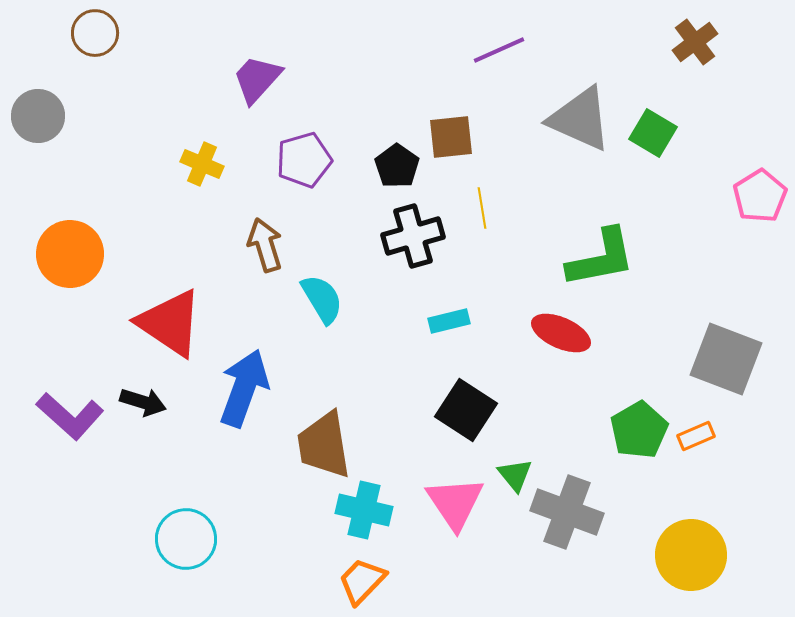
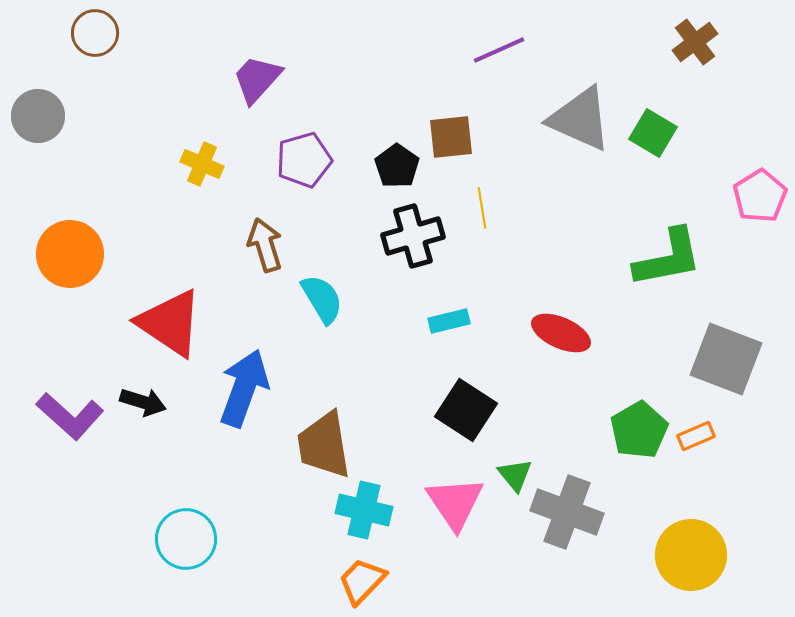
green L-shape: moved 67 px right
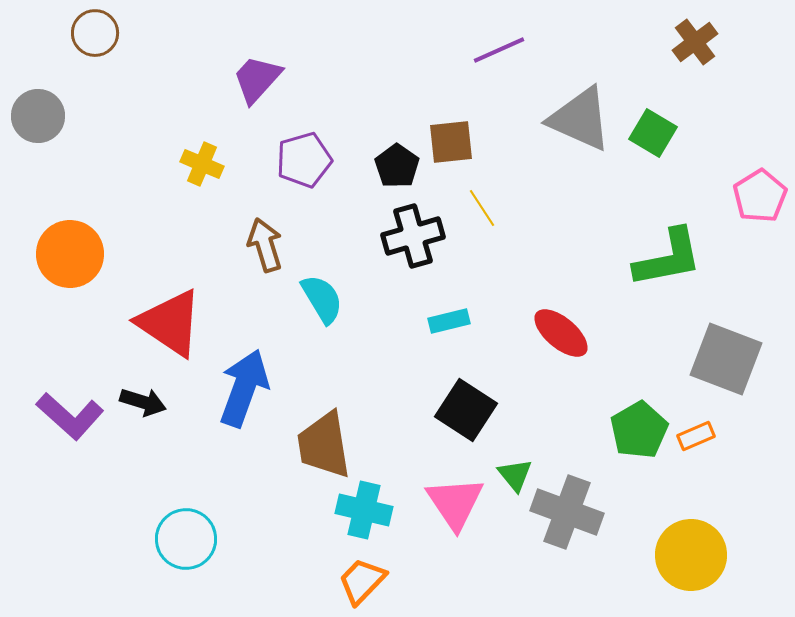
brown square: moved 5 px down
yellow line: rotated 24 degrees counterclockwise
red ellipse: rotated 16 degrees clockwise
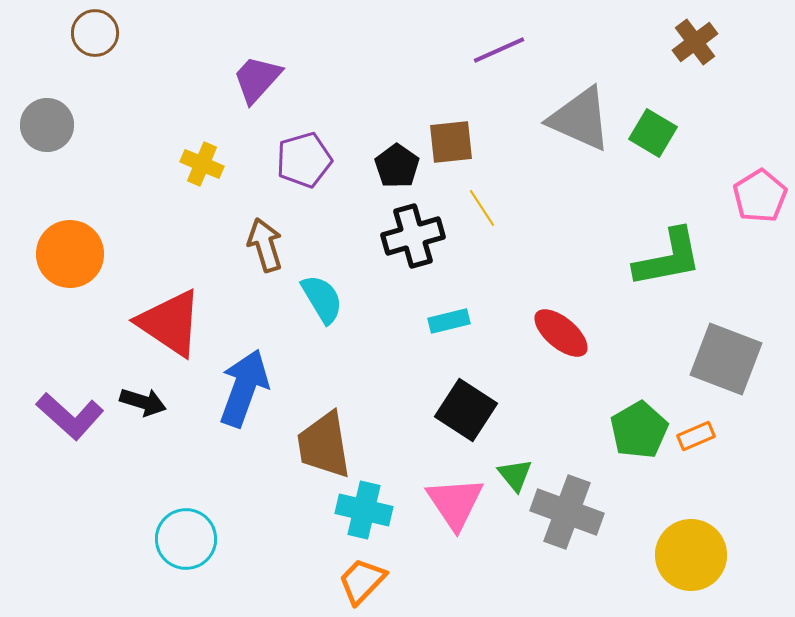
gray circle: moved 9 px right, 9 px down
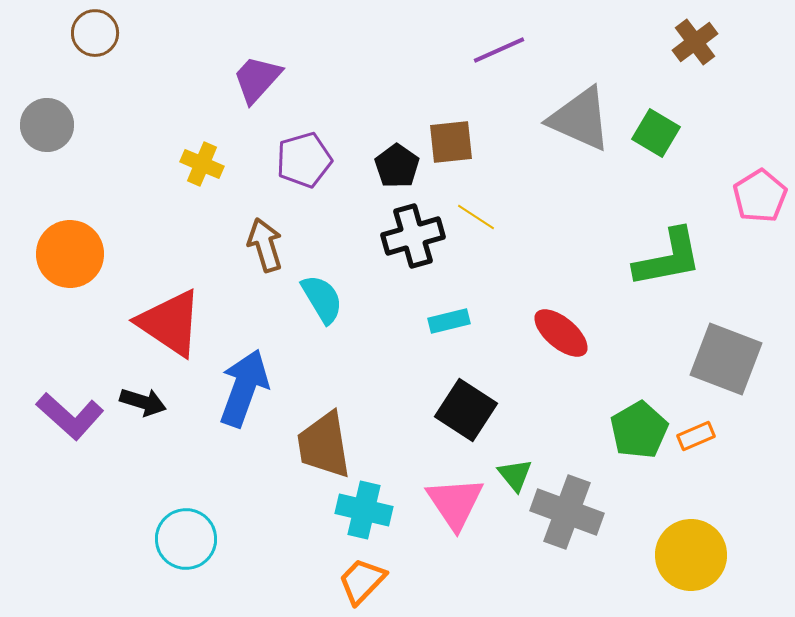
green square: moved 3 px right
yellow line: moved 6 px left, 9 px down; rotated 24 degrees counterclockwise
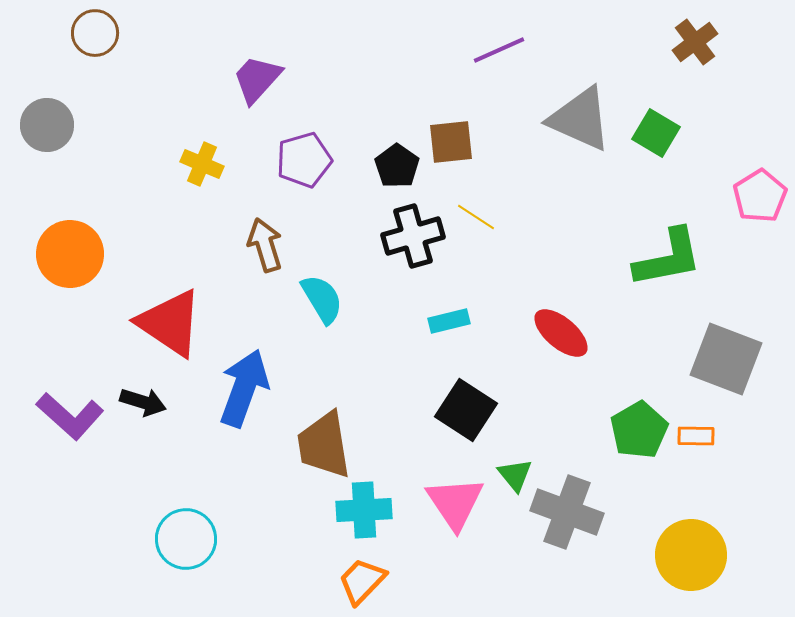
orange rectangle: rotated 24 degrees clockwise
cyan cross: rotated 16 degrees counterclockwise
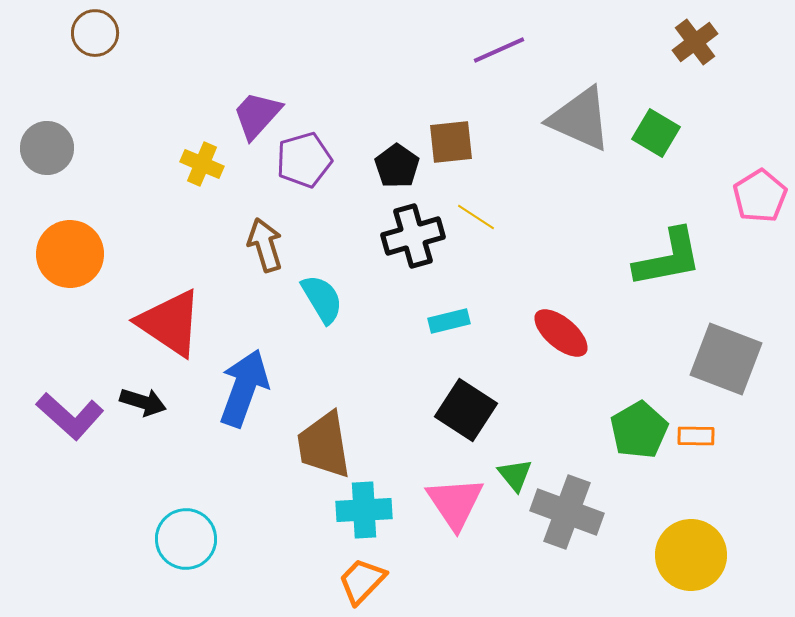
purple trapezoid: moved 36 px down
gray circle: moved 23 px down
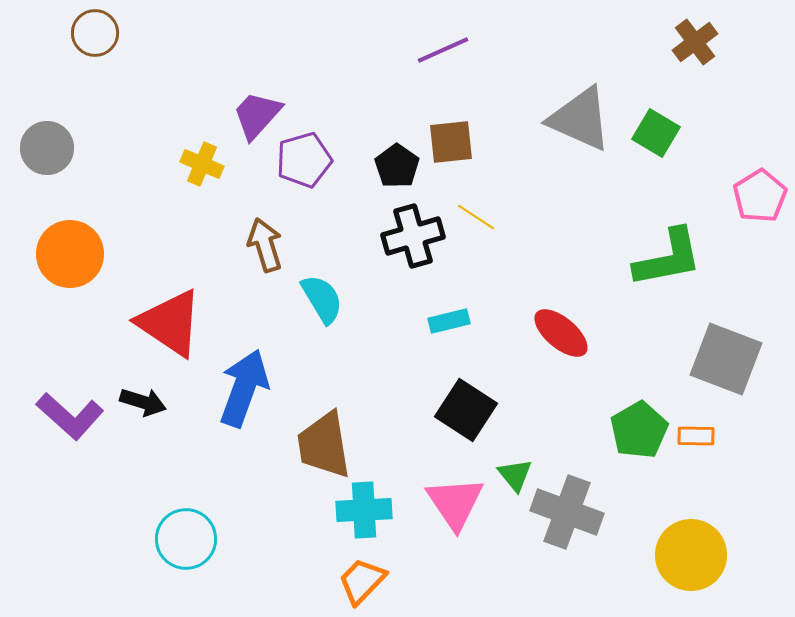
purple line: moved 56 px left
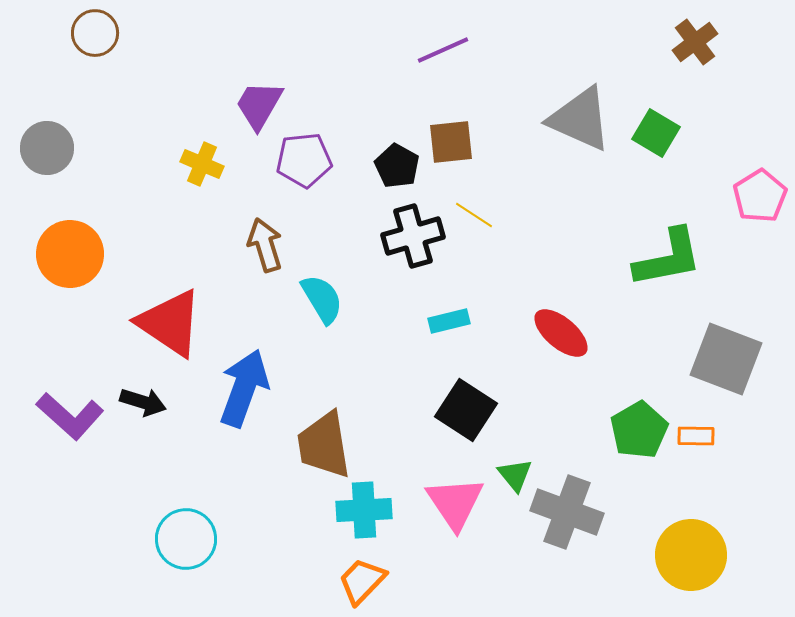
purple trapezoid: moved 2 px right, 10 px up; rotated 12 degrees counterclockwise
purple pentagon: rotated 10 degrees clockwise
black pentagon: rotated 6 degrees counterclockwise
yellow line: moved 2 px left, 2 px up
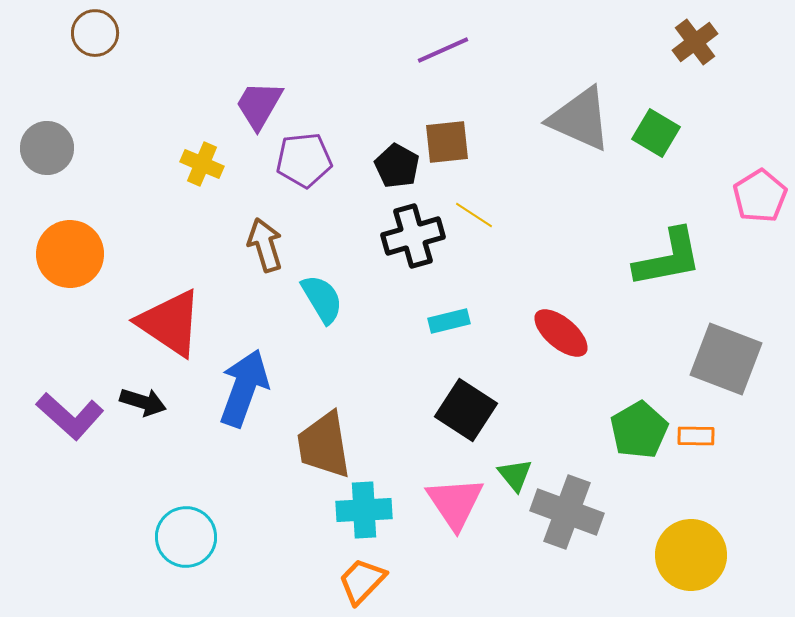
brown square: moved 4 px left
cyan circle: moved 2 px up
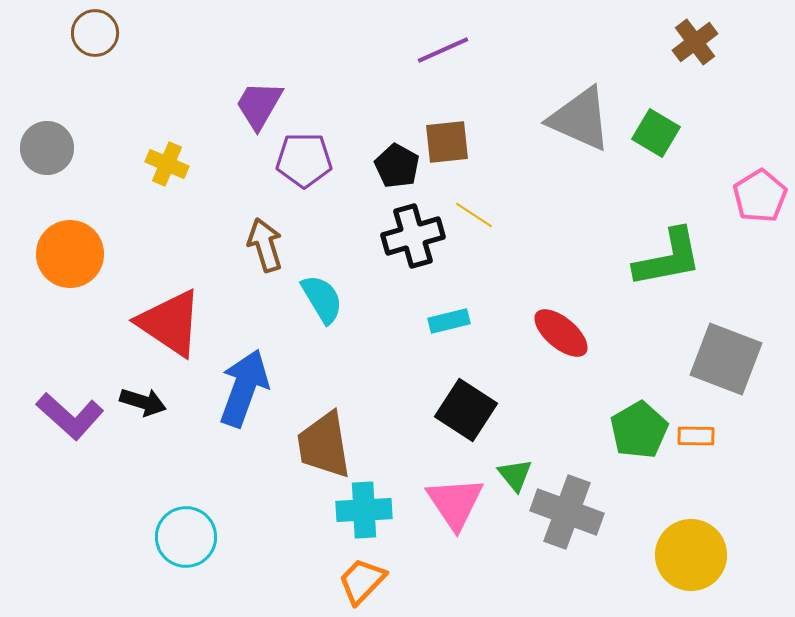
purple pentagon: rotated 6 degrees clockwise
yellow cross: moved 35 px left
